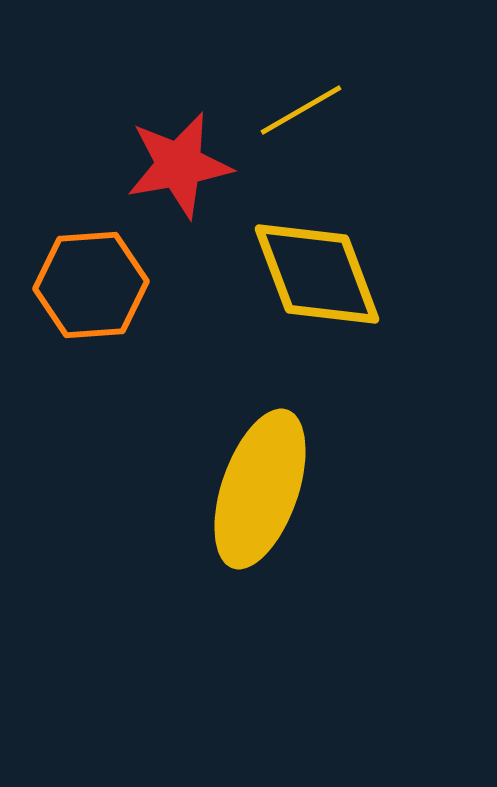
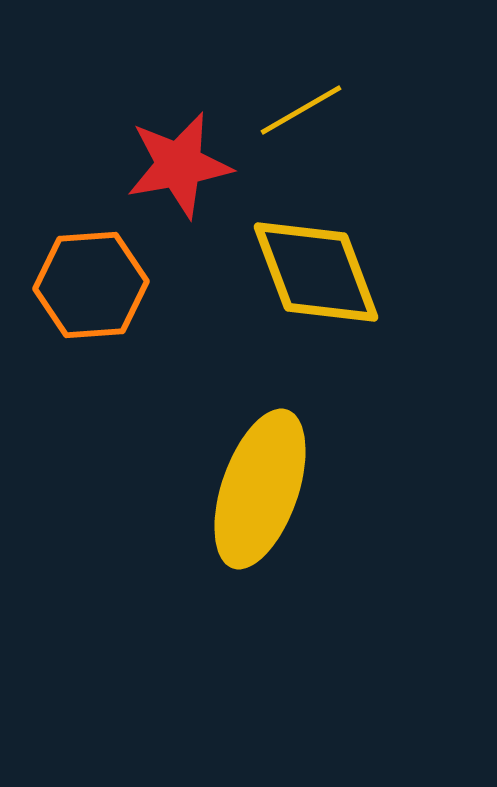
yellow diamond: moved 1 px left, 2 px up
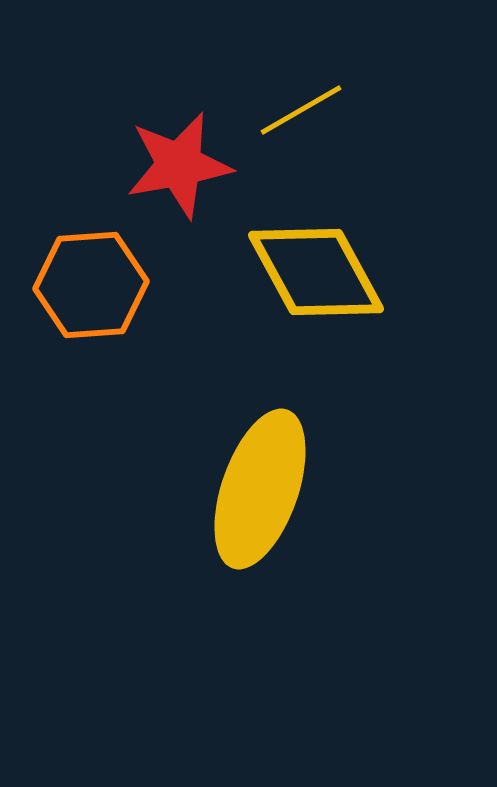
yellow diamond: rotated 8 degrees counterclockwise
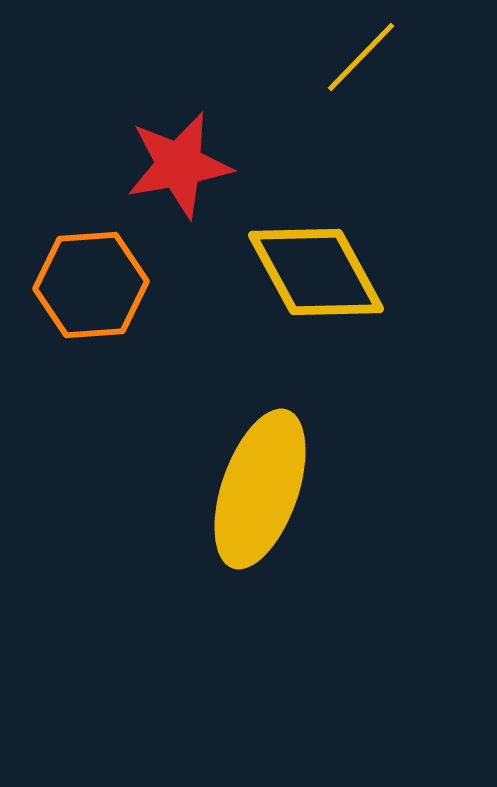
yellow line: moved 60 px right, 53 px up; rotated 16 degrees counterclockwise
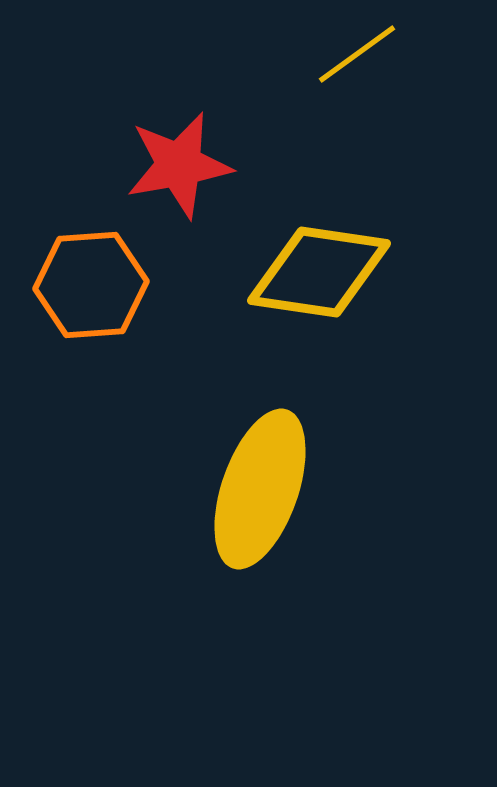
yellow line: moved 4 px left, 3 px up; rotated 10 degrees clockwise
yellow diamond: moved 3 px right; rotated 53 degrees counterclockwise
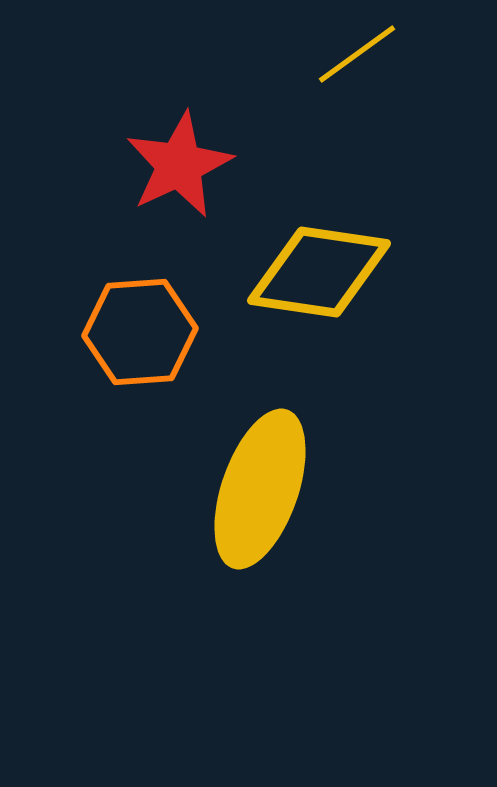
red star: rotated 15 degrees counterclockwise
orange hexagon: moved 49 px right, 47 px down
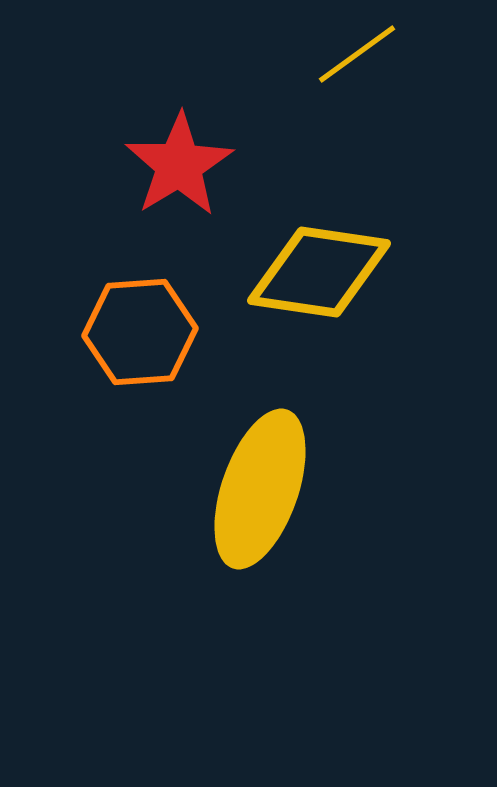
red star: rotated 6 degrees counterclockwise
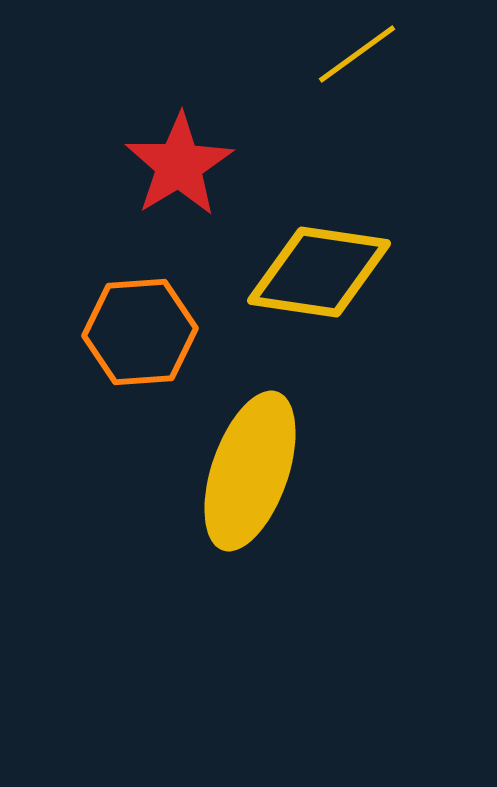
yellow ellipse: moved 10 px left, 18 px up
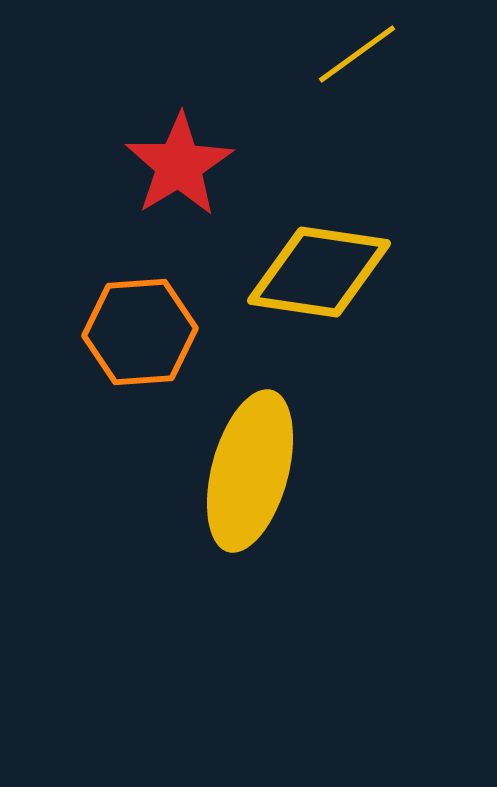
yellow ellipse: rotated 4 degrees counterclockwise
